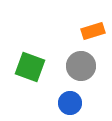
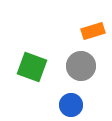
green square: moved 2 px right
blue circle: moved 1 px right, 2 px down
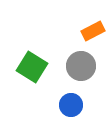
orange rectangle: rotated 10 degrees counterclockwise
green square: rotated 12 degrees clockwise
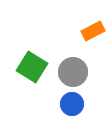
gray circle: moved 8 px left, 6 px down
blue circle: moved 1 px right, 1 px up
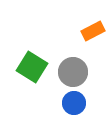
blue circle: moved 2 px right, 1 px up
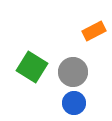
orange rectangle: moved 1 px right
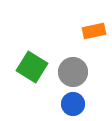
orange rectangle: rotated 15 degrees clockwise
blue circle: moved 1 px left, 1 px down
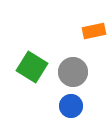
blue circle: moved 2 px left, 2 px down
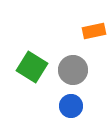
gray circle: moved 2 px up
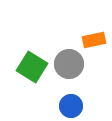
orange rectangle: moved 9 px down
gray circle: moved 4 px left, 6 px up
